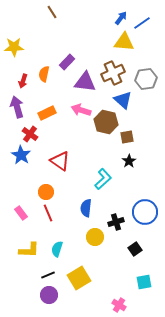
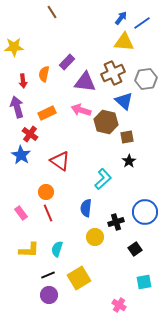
red arrow: rotated 24 degrees counterclockwise
blue triangle: moved 1 px right, 1 px down
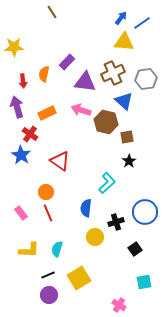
cyan L-shape: moved 4 px right, 4 px down
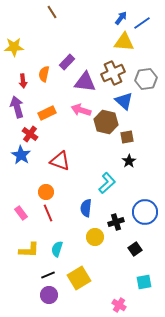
red triangle: rotated 15 degrees counterclockwise
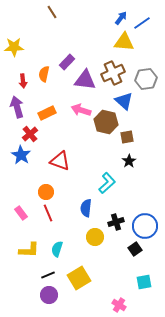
purple triangle: moved 2 px up
red cross: rotated 14 degrees clockwise
blue circle: moved 14 px down
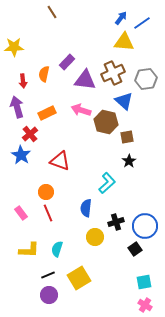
pink cross: moved 26 px right
